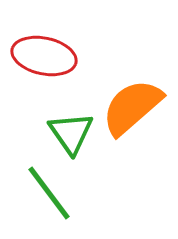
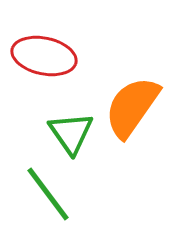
orange semicircle: rotated 14 degrees counterclockwise
green line: moved 1 px left, 1 px down
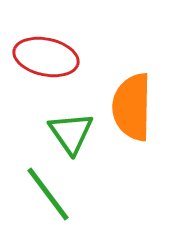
red ellipse: moved 2 px right, 1 px down
orange semicircle: rotated 34 degrees counterclockwise
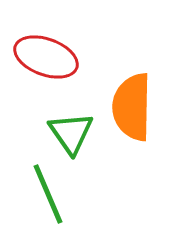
red ellipse: rotated 8 degrees clockwise
green line: rotated 14 degrees clockwise
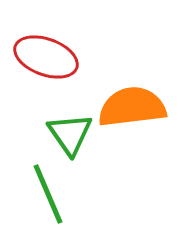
orange semicircle: rotated 82 degrees clockwise
green triangle: moved 1 px left, 1 px down
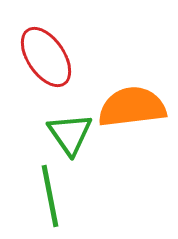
red ellipse: rotated 36 degrees clockwise
green line: moved 2 px right, 2 px down; rotated 12 degrees clockwise
